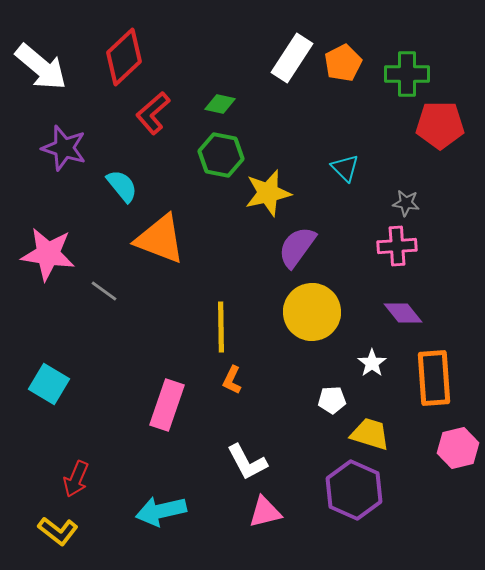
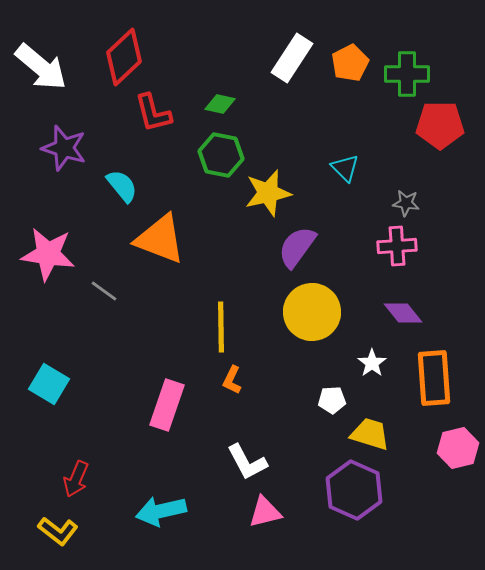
orange pentagon: moved 7 px right
red L-shape: rotated 63 degrees counterclockwise
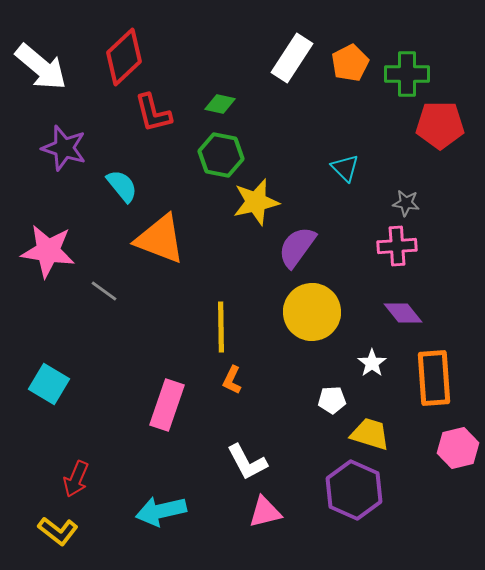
yellow star: moved 12 px left, 9 px down
pink star: moved 3 px up
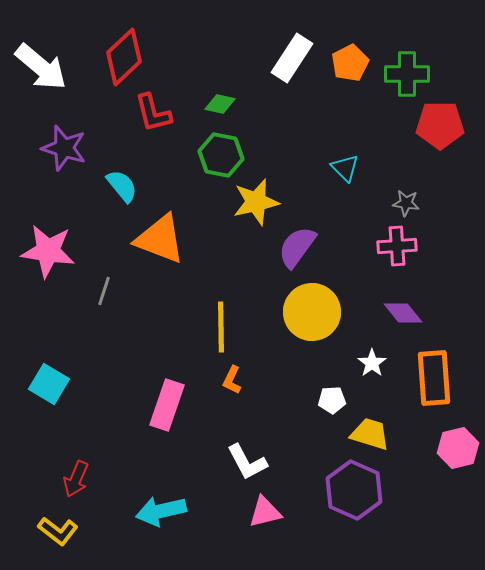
gray line: rotated 72 degrees clockwise
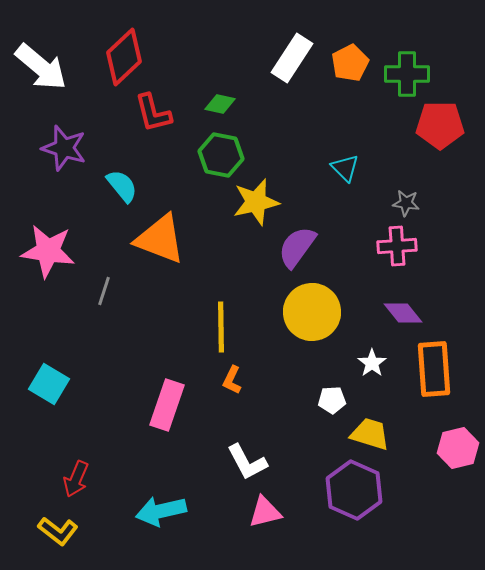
orange rectangle: moved 9 px up
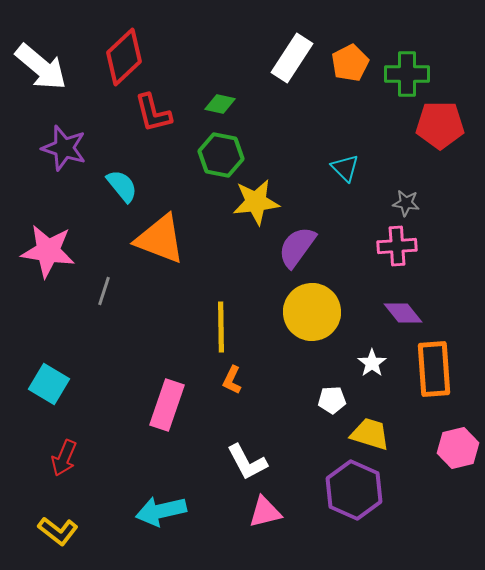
yellow star: rotated 6 degrees clockwise
red arrow: moved 12 px left, 21 px up
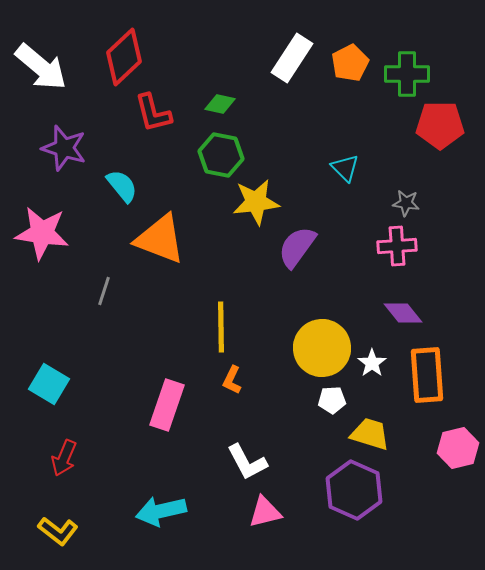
pink star: moved 6 px left, 18 px up
yellow circle: moved 10 px right, 36 px down
orange rectangle: moved 7 px left, 6 px down
